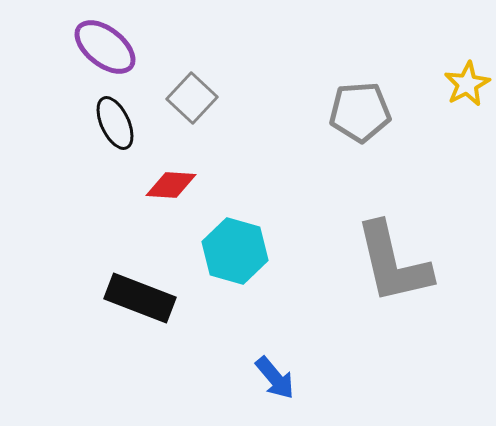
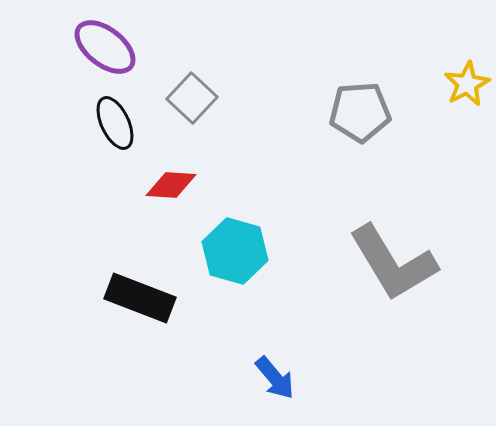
gray L-shape: rotated 18 degrees counterclockwise
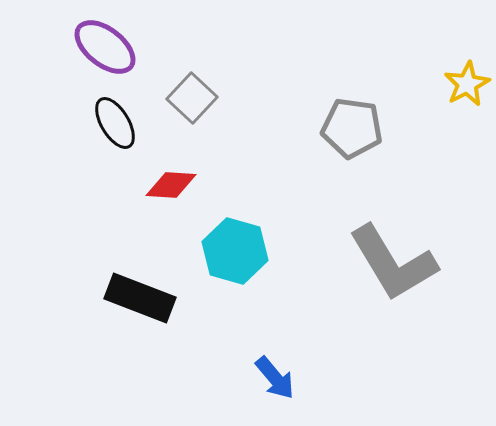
gray pentagon: moved 8 px left, 16 px down; rotated 12 degrees clockwise
black ellipse: rotated 6 degrees counterclockwise
